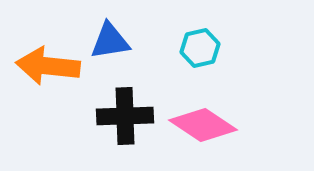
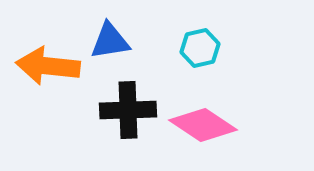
black cross: moved 3 px right, 6 px up
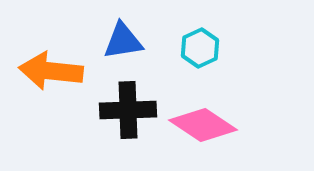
blue triangle: moved 13 px right
cyan hexagon: rotated 12 degrees counterclockwise
orange arrow: moved 3 px right, 5 px down
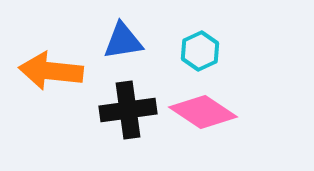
cyan hexagon: moved 3 px down
black cross: rotated 6 degrees counterclockwise
pink diamond: moved 13 px up
